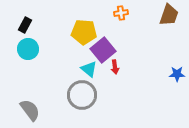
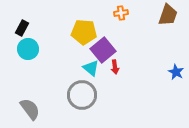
brown trapezoid: moved 1 px left
black rectangle: moved 3 px left, 3 px down
cyan triangle: moved 2 px right, 1 px up
blue star: moved 1 px left, 2 px up; rotated 28 degrees clockwise
gray semicircle: moved 1 px up
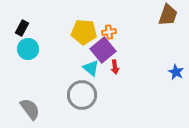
orange cross: moved 12 px left, 19 px down
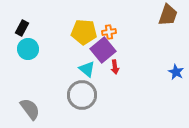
cyan triangle: moved 4 px left, 1 px down
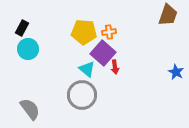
purple square: moved 3 px down; rotated 10 degrees counterclockwise
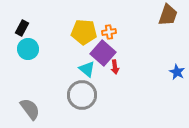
blue star: moved 1 px right
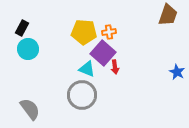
cyan triangle: rotated 18 degrees counterclockwise
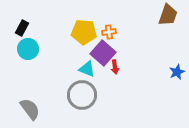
blue star: rotated 21 degrees clockwise
